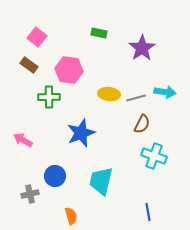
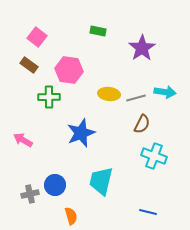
green rectangle: moved 1 px left, 2 px up
blue circle: moved 9 px down
blue line: rotated 66 degrees counterclockwise
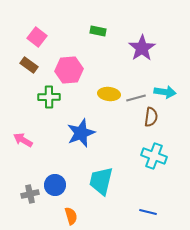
pink hexagon: rotated 12 degrees counterclockwise
brown semicircle: moved 9 px right, 7 px up; rotated 18 degrees counterclockwise
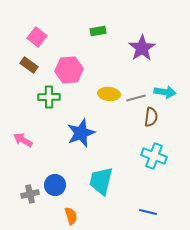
green rectangle: rotated 21 degrees counterclockwise
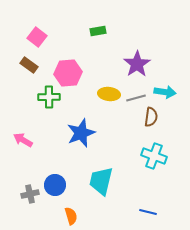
purple star: moved 5 px left, 16 px down
pink hexagon: moved 1 px left, 3 px down
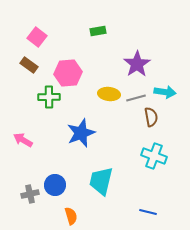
brown semicircle: rotated 18 degrees counterclockwise
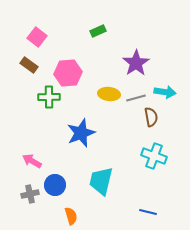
green rectangle: rotated 14 degrees counterclockwise
purple star: moved 1 px left, 1 px up
pink arrow: moved 9 px right, 21 px down
